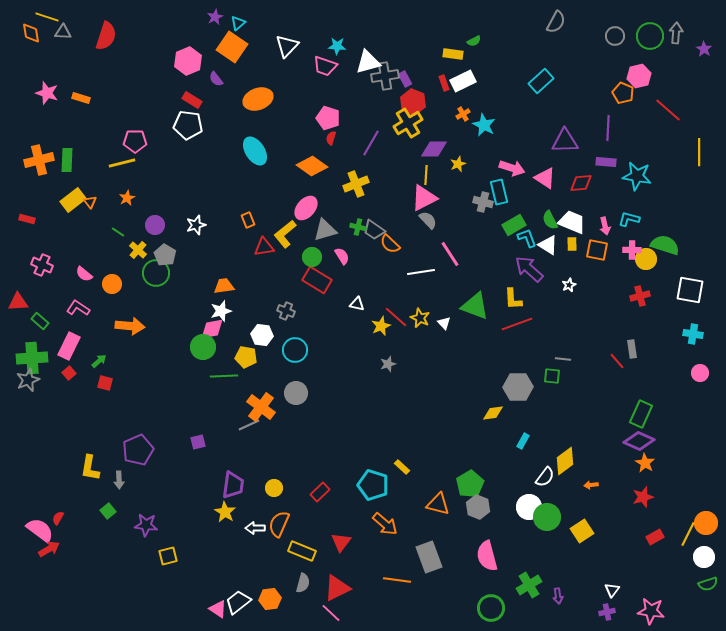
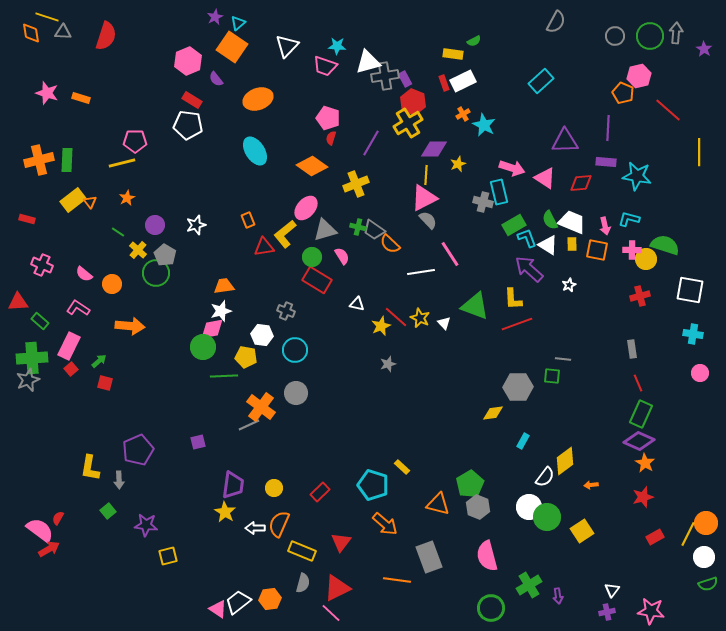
red line at (617, 361): moved 21 px right, 22 px down; rotated 18 degrees clockwise
red square at (69, 373): moved 2 px right, 4 px up
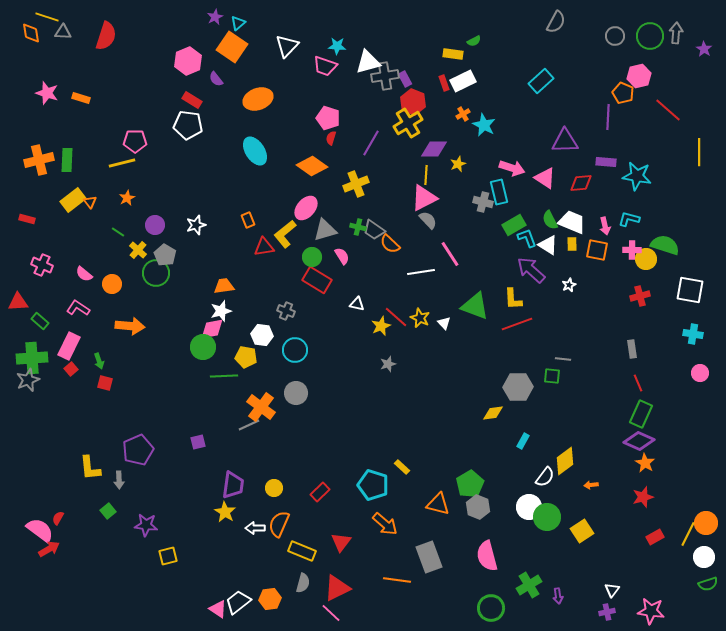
purple line at (608, 128): moved 11 px up
purple arrow at (529, 269): moved 2 px right, 1 px down
green arrow at (99, 361): rotated 112 degrees clockwise
yellow L-shape at (90, 468): rotated 16 degrees counterclockwise
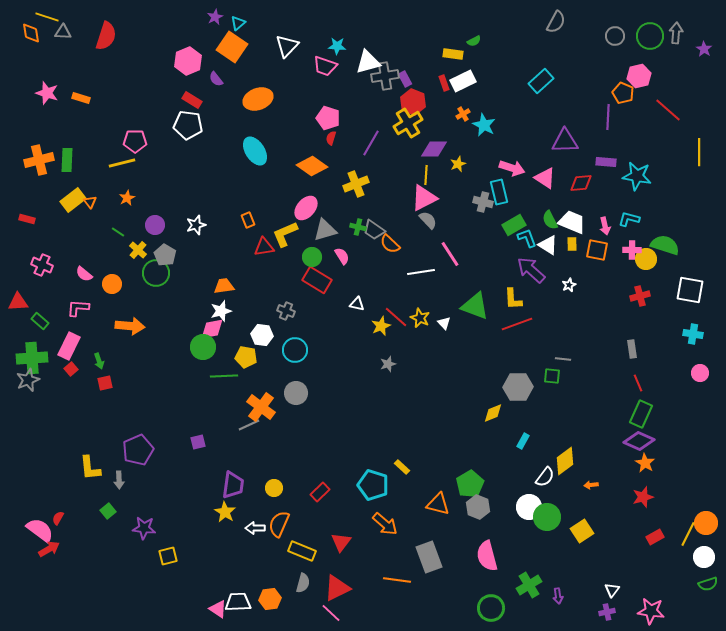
yellow L-shape at (285, 234): rotated 16 degrees clockwise
pink L-shape at (78, 308): rotated 30 degrees counterclockwise
red square at (105, 383): rotated 28 degrees counterclockwise
yellow diamond at (493, 413): rotated 15 degrees counterclockwise
purple star at (146, 525): moved 2 px left, 3 px down
white trapezoid at (238, 602): rotated 36 degrees clockwise
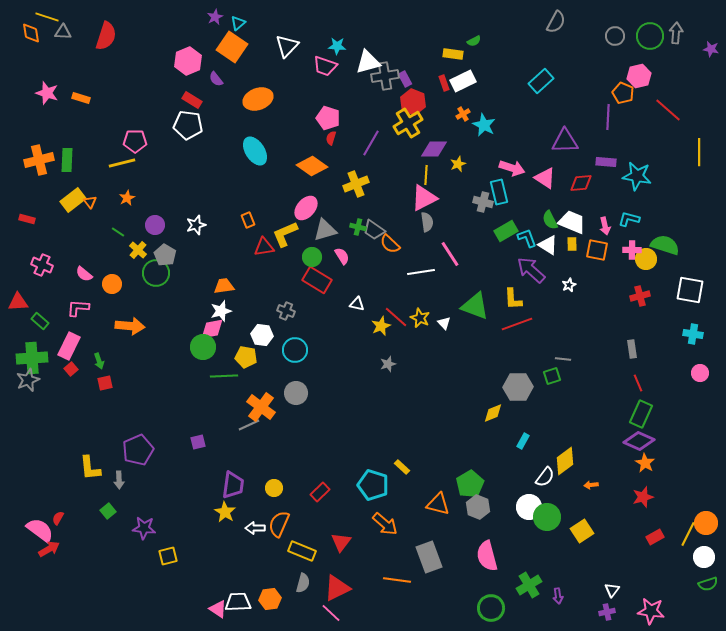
purple star at (704, 49): moved 7 px right; rotated 21 degrees counterclockwise
gray semicircle at (428, 220): moved 1 px left, 2 px down; rotated 36 degrees clockwise
green rectangle at (514, 225): moved 8 px left, 6 px down
green square at (552, 376): rotated 24 degrees counterclockwise
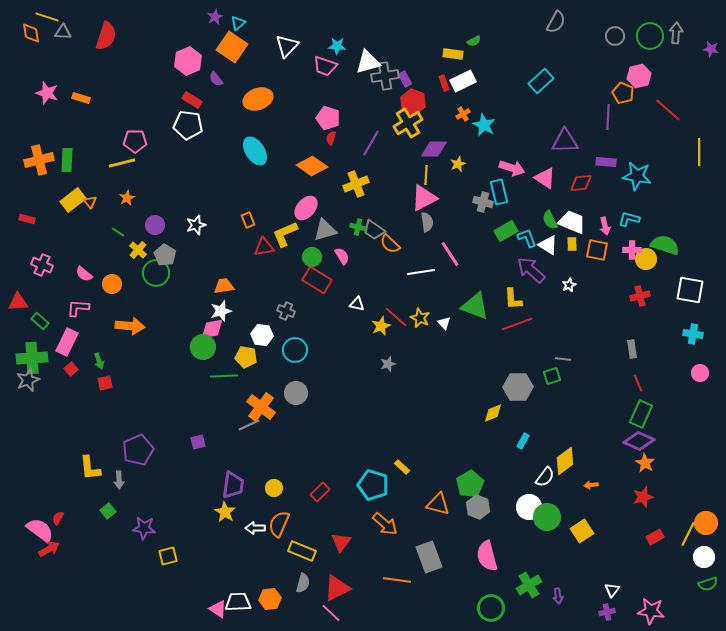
pink rectangle at (69, 346): moved 2 px left, 4 px up
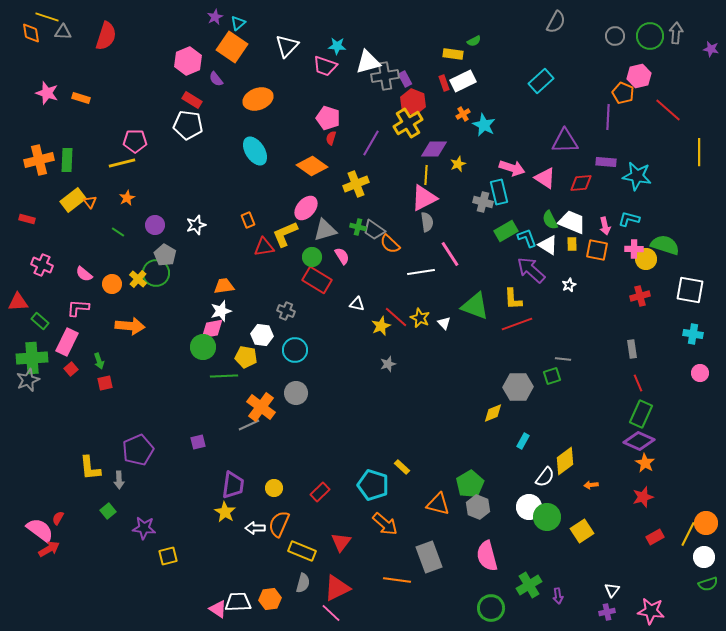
yellow cross at (138, 250): moved 29 px down
pink cross at (632, 250): moved 2 px right, 1 px up
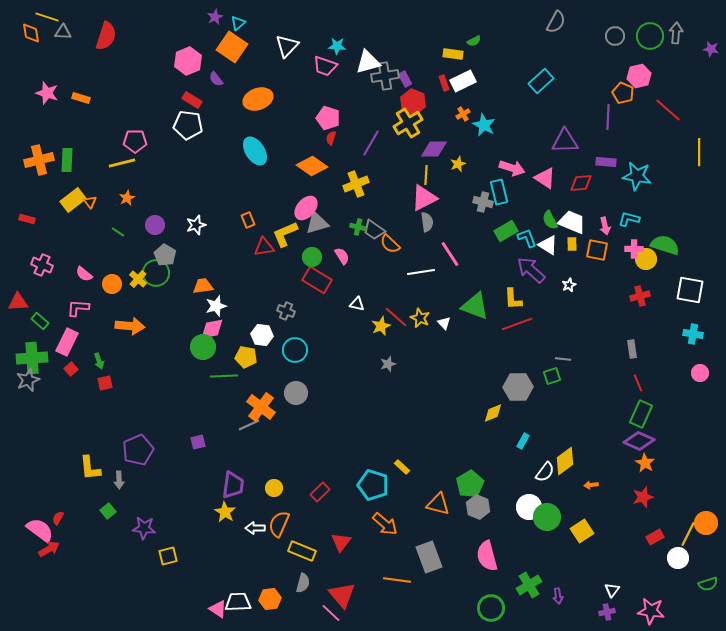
gray triangle at (325, 230): moved 8 px left, 7 px up
orange trapezoid at (224, 286): moved 21 px left
white star at (221, 311): moved 5 px left, 5 px up
white semicircle at (545, 477): moved 5 px up
white circle at (704, 557): moved 26 px left, 1 px down
red triangle at (337, 588): moved 5 px right, 7 px down; rotated 44 degrees counterclockwise
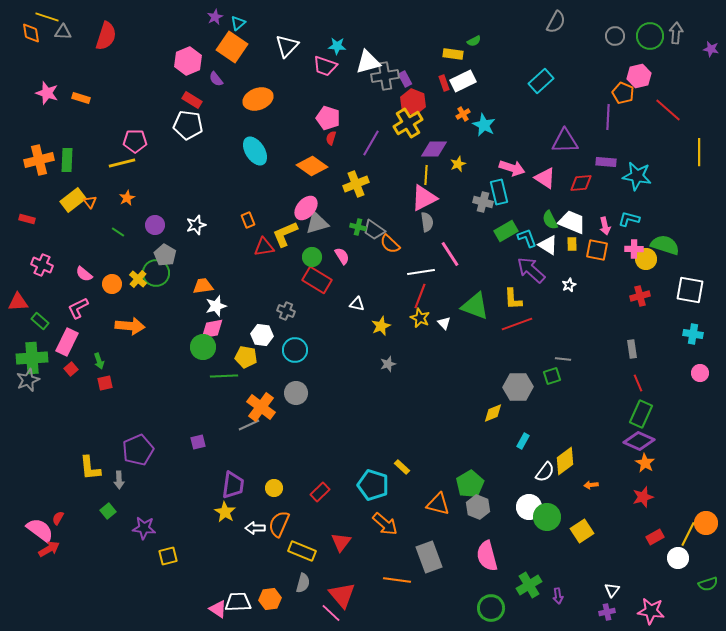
pink L-shape at (78, 308): rotated 30 degrees counterclockwise
red line at (396, 317): moved 24 px right, 21 px up; rotated 70 degrees clockwise
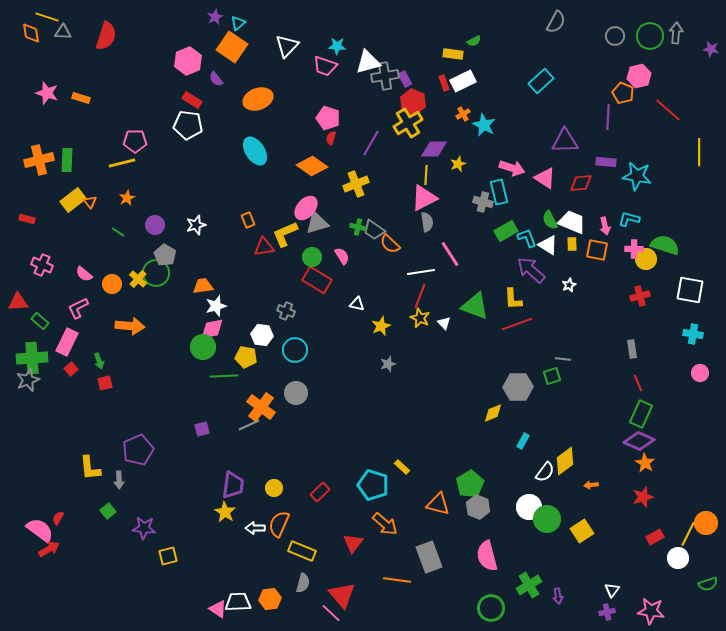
purple square at (198, 442): moved 4 px right, 13 px up
green circle at (547, 517): moved 2 px down
red triangle at (341, 542): moved 12 px right, 1 px down
